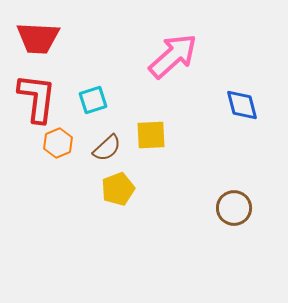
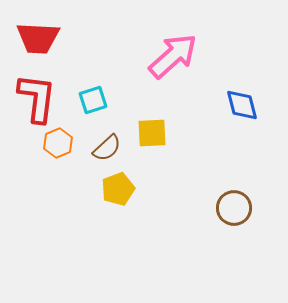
yellow square: moved 1 px right, 2 px up
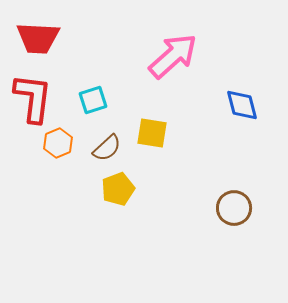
red L-shape: moved 4 px left
yellow square: rotated 12 degrees clockwise
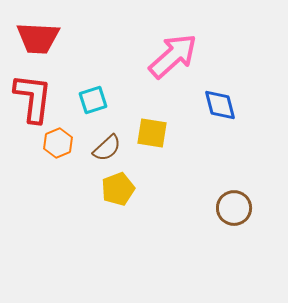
blue diamond: moved 22 px left
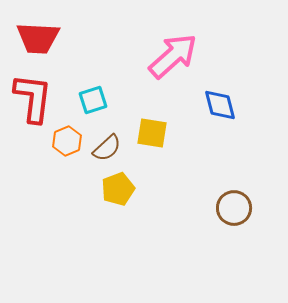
orange hexagon: moved 9 px right, 2 px up
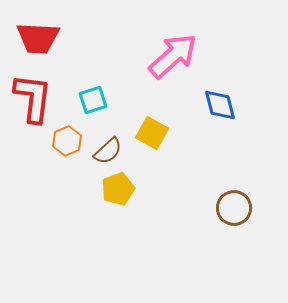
yellow square: rotated 20 degrees clockwise
brown semicircle: moved 1 px right, 3 px down
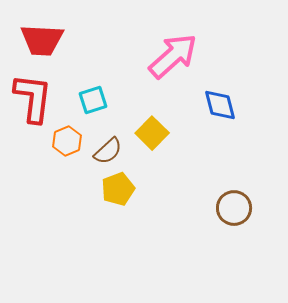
red trapezoid: moved 4 px right, 2 px down
yellow square: rotated 16 degrees clockwise
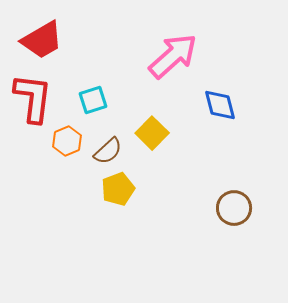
red trapezoid: rotated 33 degrees counterclockwise
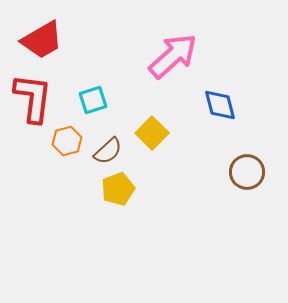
orange hexagon: rotated 8 degrees clockwise
brown circle: moved 13 px right, 36 px up
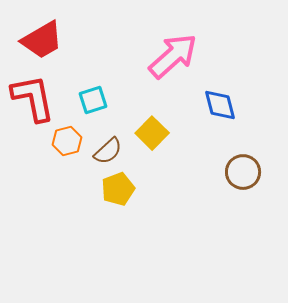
red L-shape: rotated 18 degrees counterclockwise
brown circle: moved 4 px left
